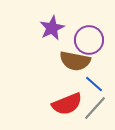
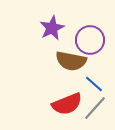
purple circle: moved 1 px right
brown semicircle: moved 4 px left
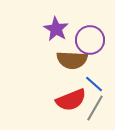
purple star: moved 4 px right, 1 px down; rotated 15 degrees counterclockwise
brown semicircle: moved 1 px right, 1 px up; rotated 8 degrees counterclockwise
red semicircle: moved 4 px right, 4 px up
gray line: rotated 12 degrees counterclockwise
